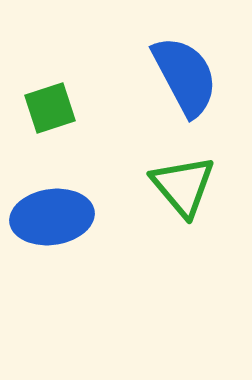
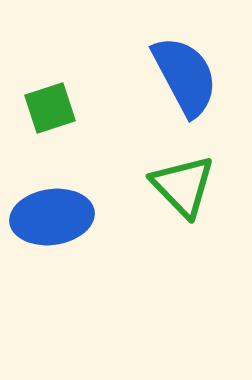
green triangle: rotated 4 degrees counterclockwise
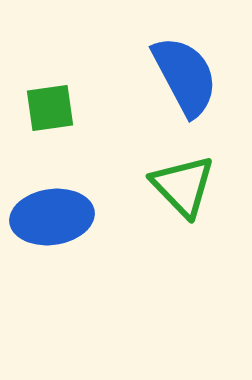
green square: rotated 10 degrees clockwise
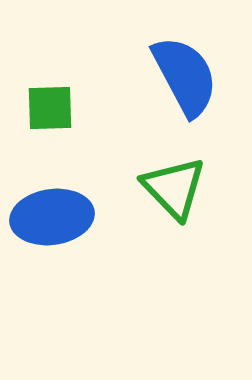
green square: rotated 6 degrees clockwise
green triangle: moved 9 px left, 2 px down
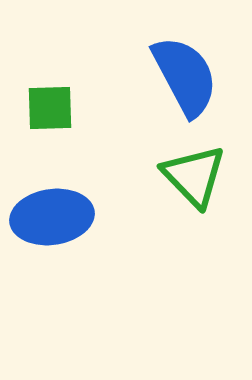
green triangle: moved 20 px right, 12 px up
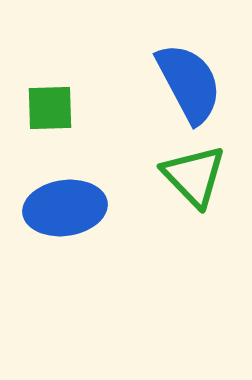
blue semicircle: moved 4 px right, 7 px down
blue ellipse: moved 13 px right, 9 px up
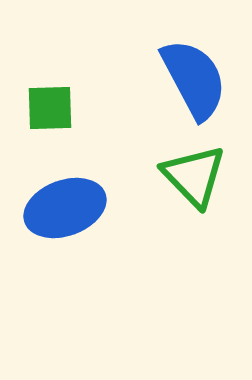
blue semicircle: moved 5 px right, 4 px up
blue ellipse: rotated 12 degrees counterclockwise
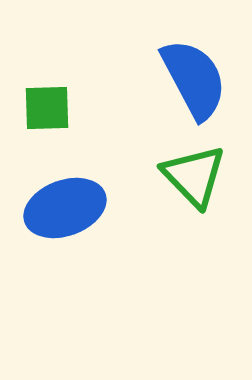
green square: moved 3 px left
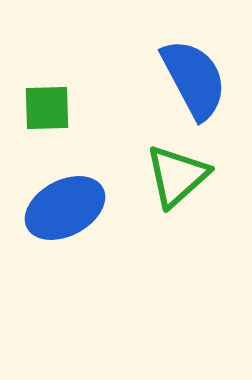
green triangle: moved 17 px left; rotated 32 degrees clockwise
blue ellipse: rotated 8 degrees counterclockwise
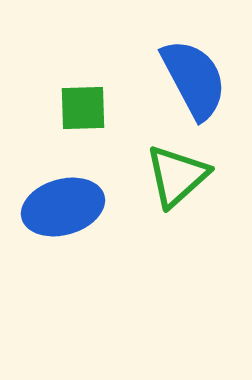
green square: moved 36 px right
blue ellipse: moved 2 px left, 1 px up; rotated 12 degrees clockwise
